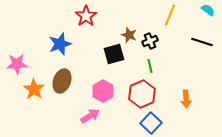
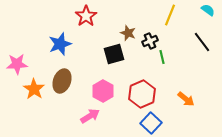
brown star: moved 1 px left, 2 px up
black line: rotated 35 degrees clockwise
green line: moved 12 px right, 9 px up
orange arrow: rotated 48 degrees counterclockwise
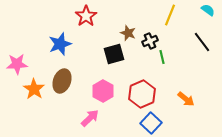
pink arrow: moved 2 px down; rotated 12 degrees counterclockwise
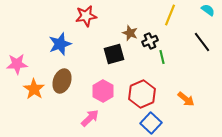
red star: rotated 25 degrees clockwise
brown star: moved 2 px right
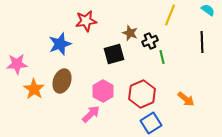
red star: moved 5 px down
black line: rotated 35 degrees clockwise
pink arrow: moved 1 px right, 4 px up
blue square: rotated 15 degrees clockwise
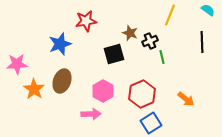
pink arrow: rotated 42 degrees clockwise
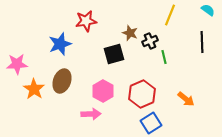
green line: moved 2 px right
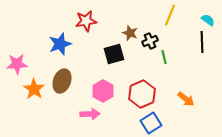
cyan semicircle: moved 10 px down
pink arrow: moved 1 px left
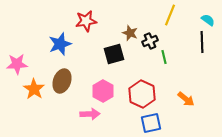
red hexagon: rotated 12 degrees counterclockwise
blue square: rotated 20 degrees clockwise
